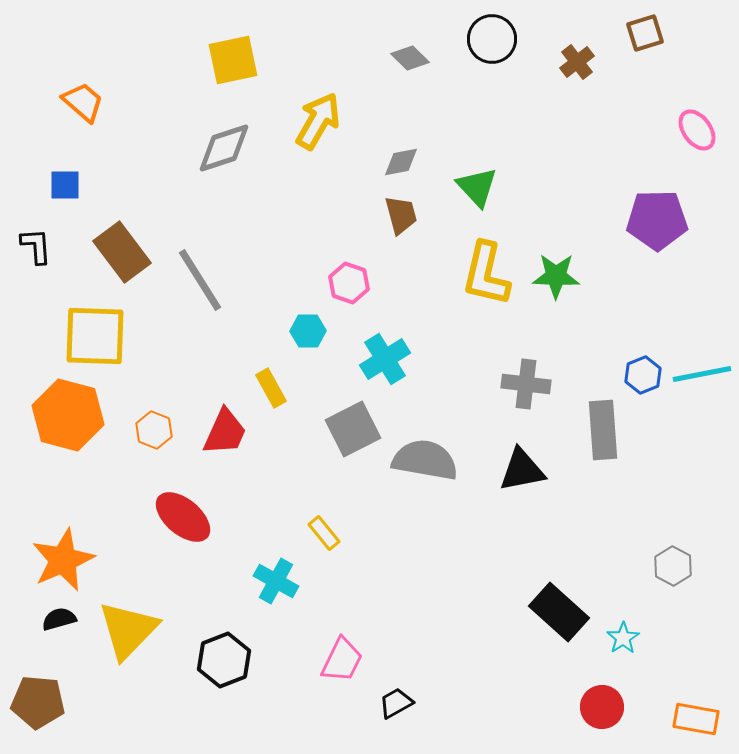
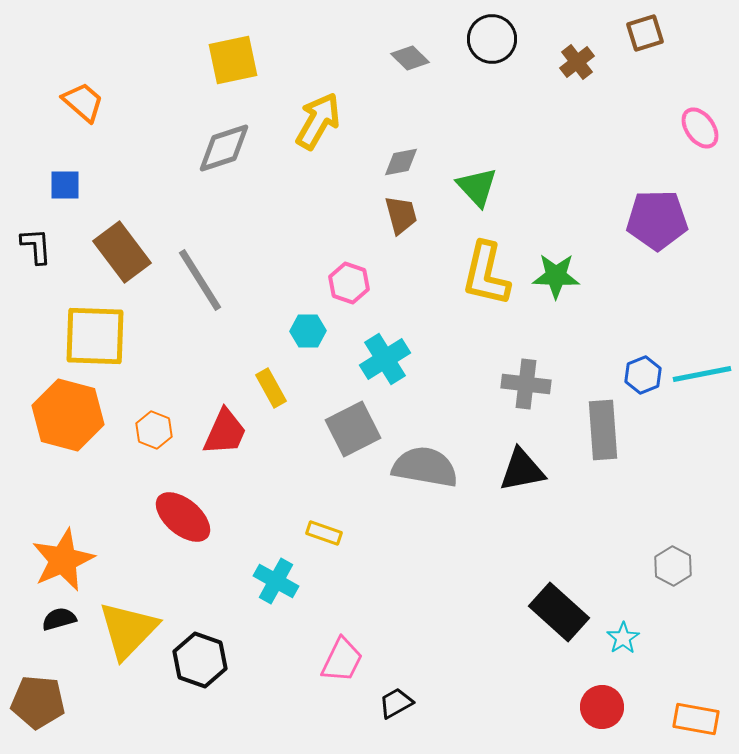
pink ellipse at (697, 130): moved 3 px right, 2 px up
gray semicircle at (425, 460): moved 7 px down
yellow rectangle at (324, 533): rotated 32 degrees counterclockwise
black hexagon at (224, 660): moved 24 px left; rotated 20 degrees counterclockwise
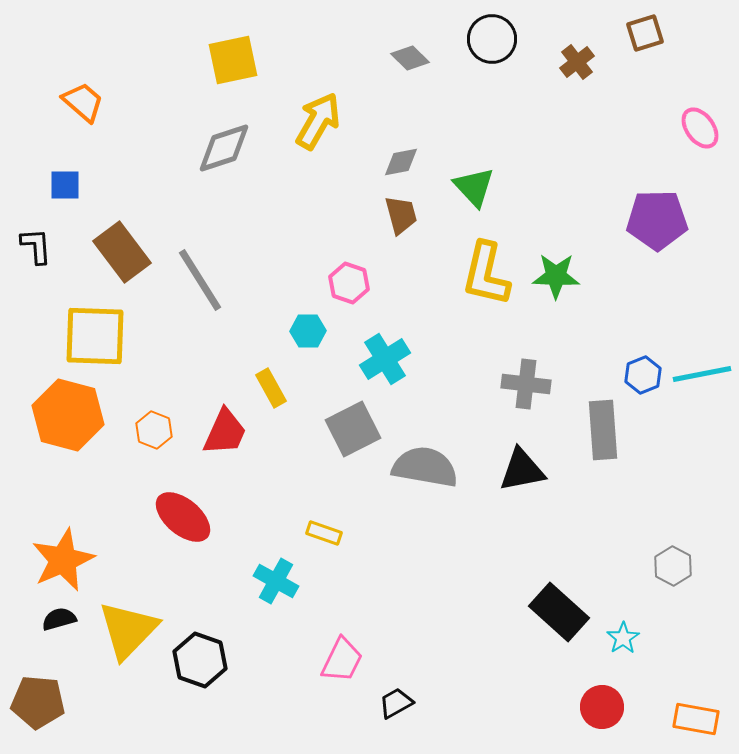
green triangle at (477, 187): moved 3 px left
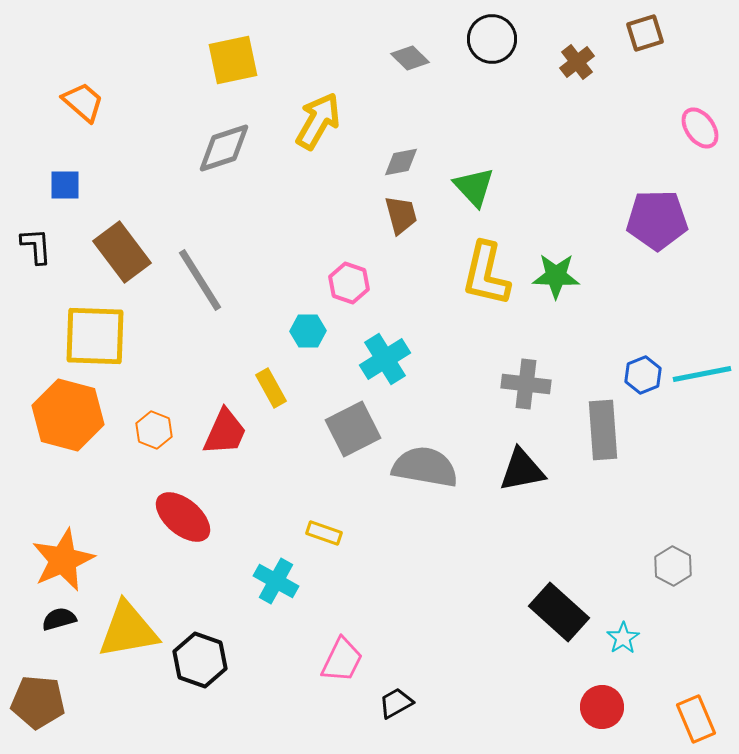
yellow triangle at (128, 630): rotated 36 degrees clockwise
orange rectangle at (696, 719): rotated 57 degrees clockwise
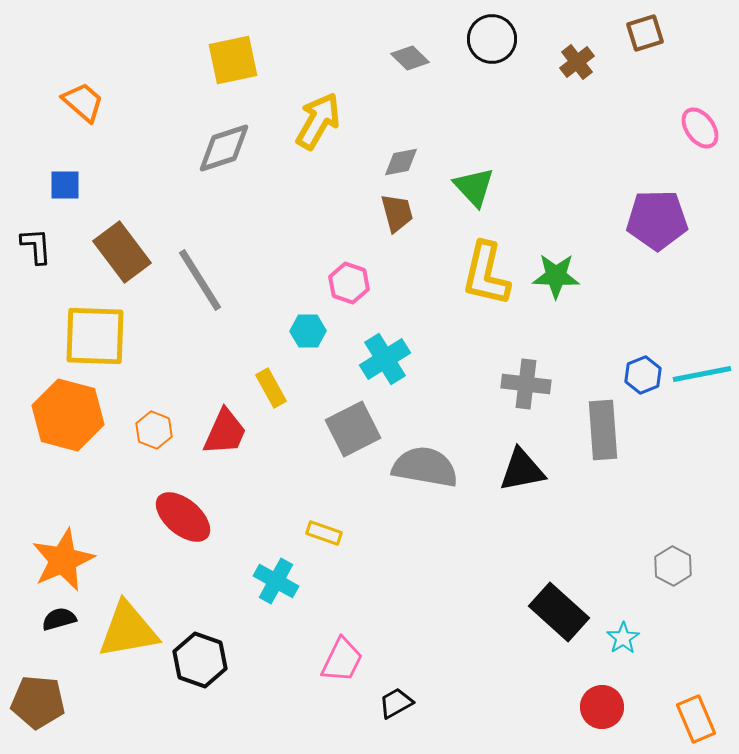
brown trapezoid at (401, 215): moved 4 px left, 2 px up
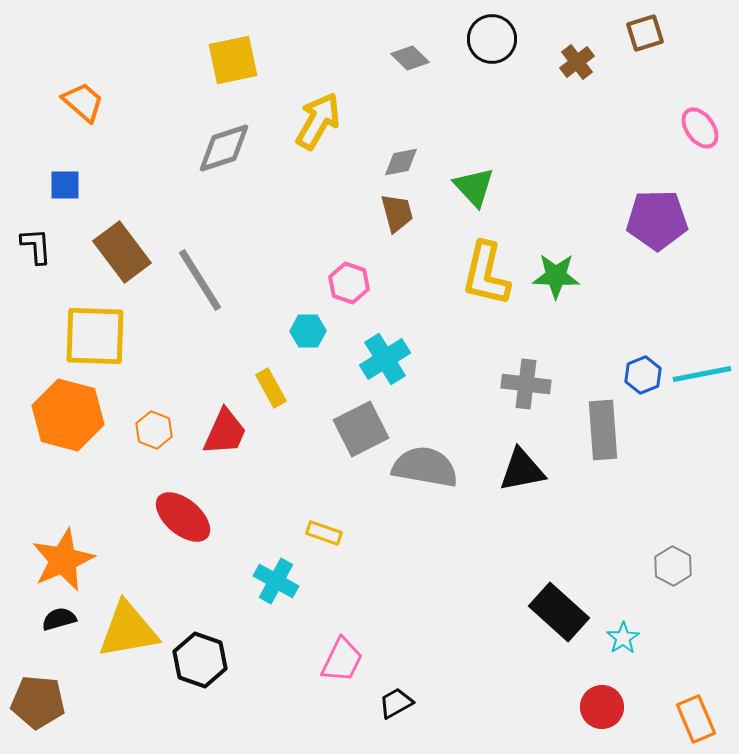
gray square at (353, 429): moved 8 px right
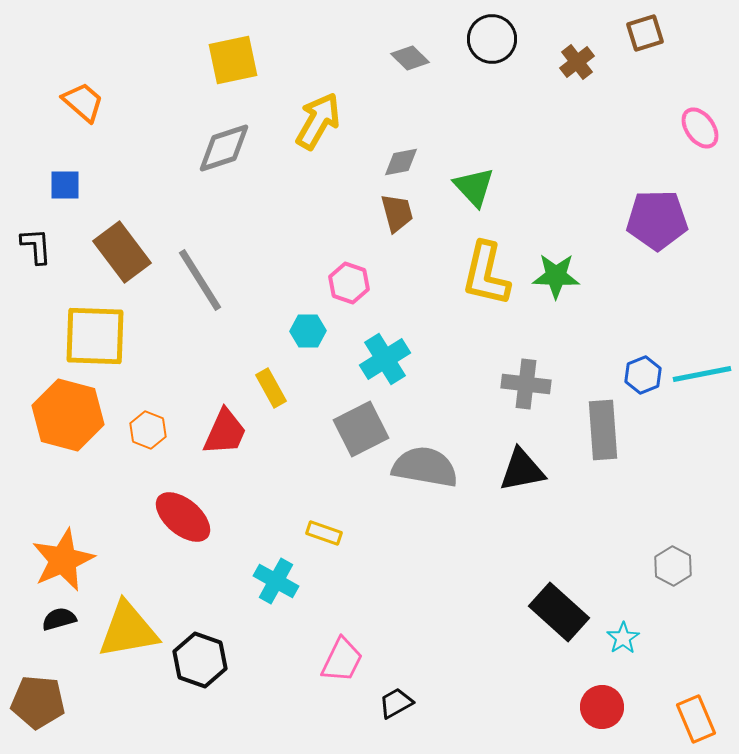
orange hexagon at (154, 430): moved 6 px left
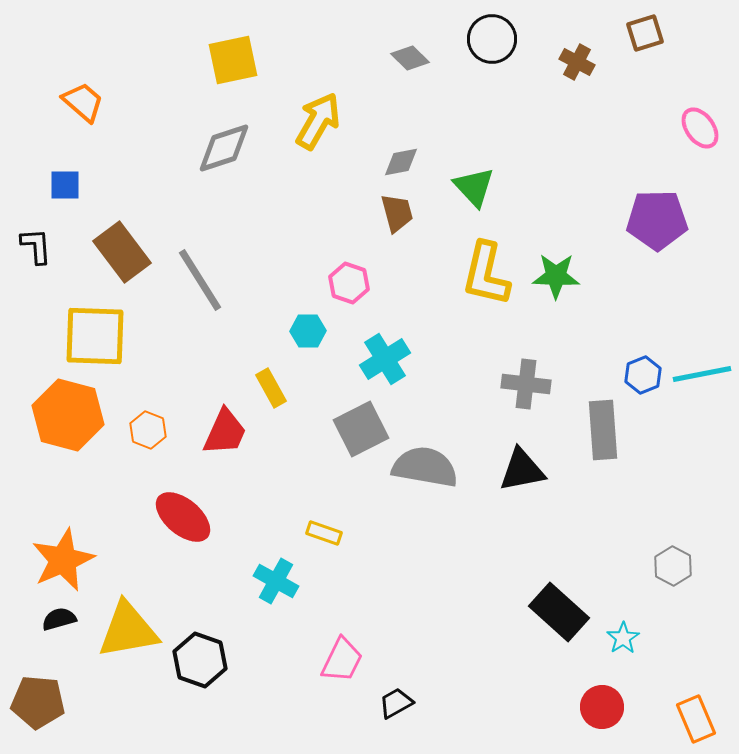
brown cross at (577, 62): rotated 24 degrees counterclockwise
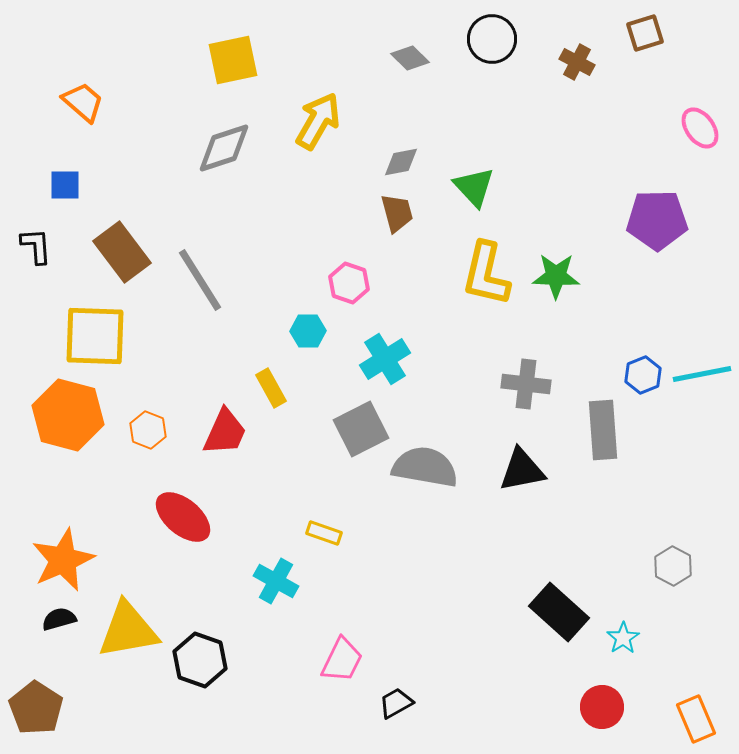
brown pentagon at (38, 702): moved 2 px left, 6 px down; rotated 28 degrees clockwise
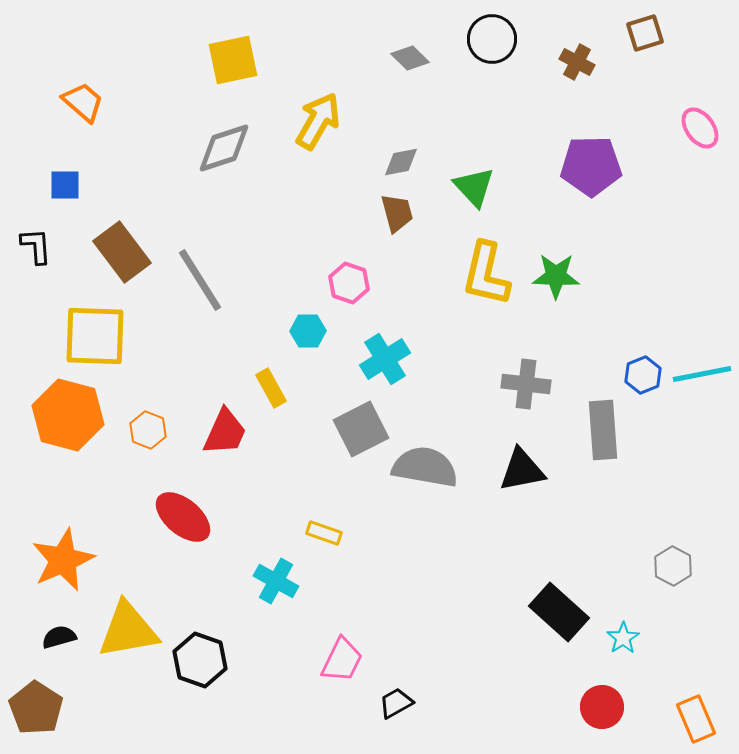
purple pentagon at (657, 220): moved 66 px left, 54 px up
black semicircle at (59, 619): moved 18 px down
